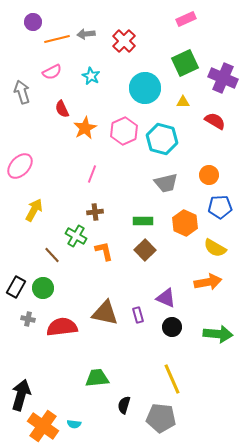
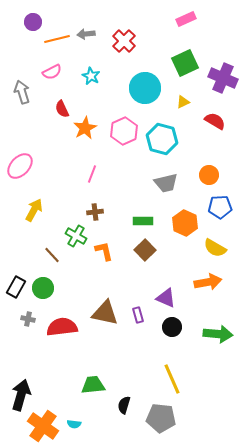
yellow triangle at (183, 102): rotated 24 degrees counterclockwise
green trapezoid at (97, 378): moved 4 px left, 7 px down
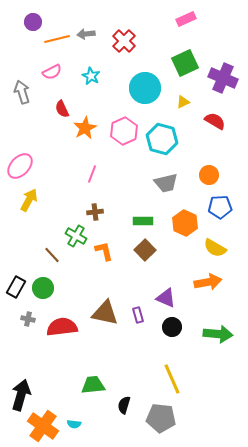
yellow arrow at (34, 210): moved 5 px left, 10 px up
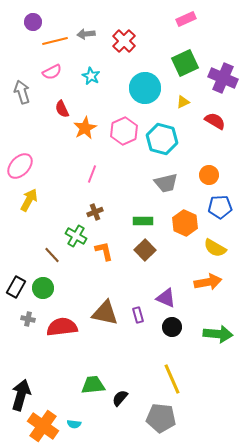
orange line at (57, 39): moved 2 px left, 2 px down
brown cross at (95, 212): rotated 14 degrees counterclockwise
black semicircle at (124, 405): moved 4 px left, 7 px up; rotated 24 degrees clockwise
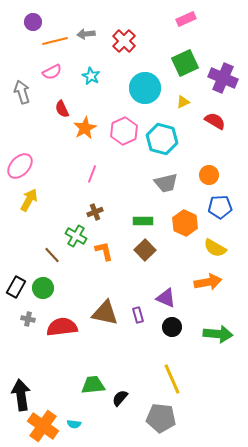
black arrow at (21, 395): rotated 24 degrees counterclockwise
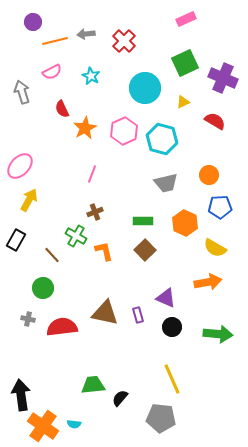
black rectangle at (16, 287): moved 47 px up
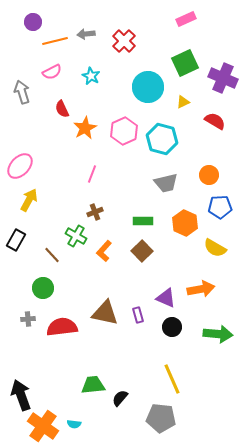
cyan circle at (145, 88): moved 3 px right, 1 px up
brown square at (145, 250): moved 3 px left, 1 px down
orange L-shape at (104, 251): rotated 125 degrees counterclockwise
orange arrow at (208, 282): moved 7 px left, 7 px down
gray cross at (28, 319): rotated 16 degrees counterclockwise
black arrow at (21, 395): rotated 12 degrees counterclockwise
